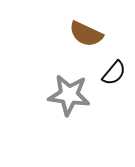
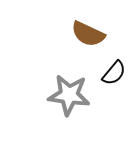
brown semicircle: moved 2 px right
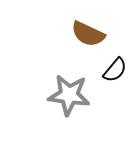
black semicircle: moved 1 px right, 3 px up
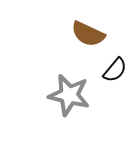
gray star: rotated 6 degrees clockwise
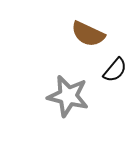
gray star: moved 1 px left, 1 px down
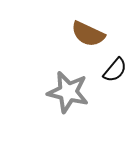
gray star: moved 4 px up
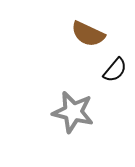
gray star: moved 5 px right, 20 px down
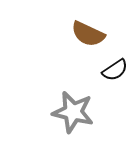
black semicircle: rotated 16 degrees clockwise
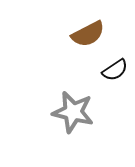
brown semicircle: rotated 52 degrees counterclockwise
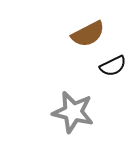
black semicircle: moved 2 px left, 4 px up; rotated 8 degrees clockwise
